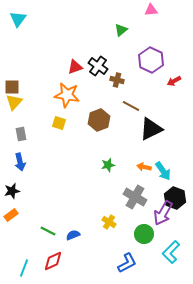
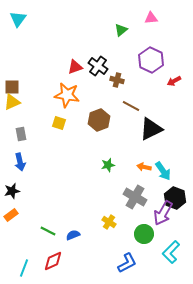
pink triangle: moved 8 px down
yellow triangle: moved 2 px left; rotated 24 degrees clockwise
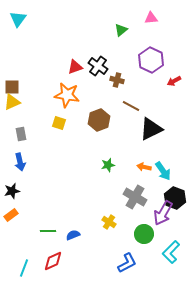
green line: rotated 28 degrees counterclockwise
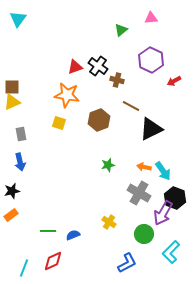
gray cross: moved 4 px right, 4 px up
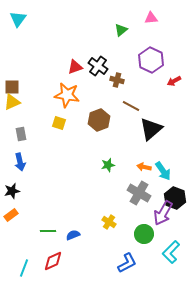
black triangle: rotated 15 degrees counterclockwise
